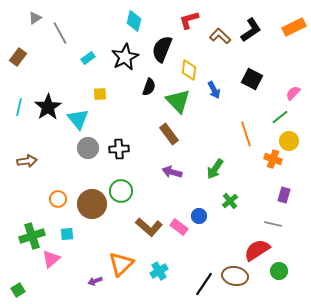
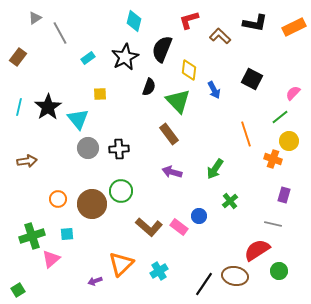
black L-shape at (251, 30): moved 4 px right, 7 px up; rotated 45 degrees clockwise
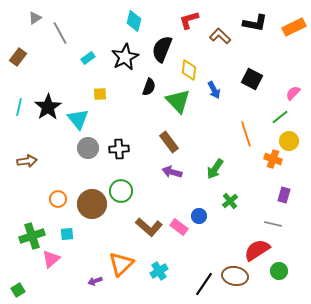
brown rectangle at (169, 134): moved 8 px down
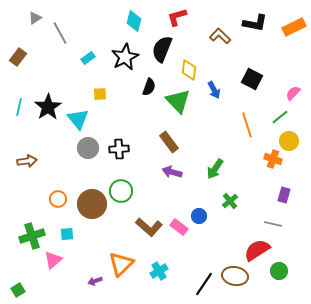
red L-shape at (189, 20): moved 12 px left, 3 px up
orange line at (246, 134): moved 1 px right, 9 px up
pink triangle at (51, 259): moved 2 px right, 1 px down
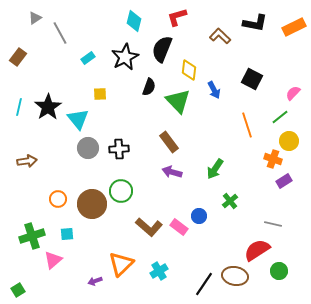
purple rectangle at (284, 195): moved 14 px up; rotated 42 degrees clockwise
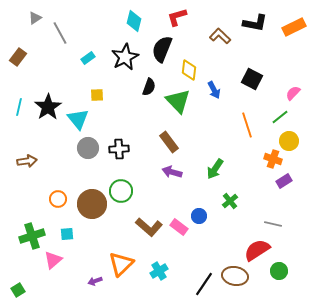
yellow square at (100, 94): moved 3 px left, 1 px down
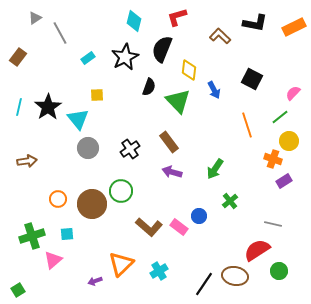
black cross at (119, 149): moved 11 px right; rotated 30 degrees counterclockwise
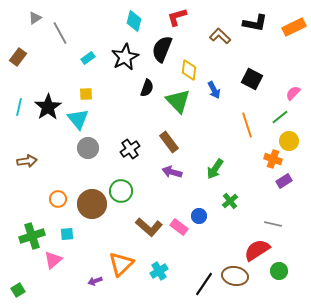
black semicircle at (149, 87): moved 2 px left, 1 px down
yellow square at (97, 95): moved 11 px left, 1 px up
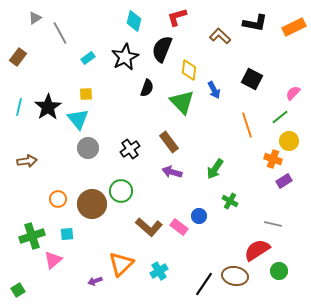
green triangle at (178, 101): moved 4 px right, 1 px down
green cross at (230, 201): rotated 21 degrees counterclockwise
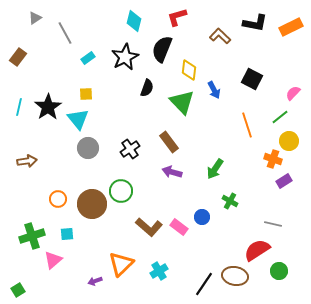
orange rectangle at (294, 27): moved 3 px left
gray line at (60, 33): moved 5 px right
blue circle at (199, 216): moved 3 px right, 1 px down
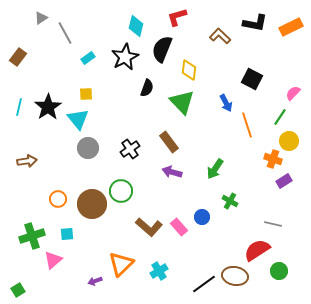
gray triangle at (35, 18): moved 6 px right
cyan diamond at (134, 21): moved 2 px right, 5 px down
blue arrow at (214, 90): moved 12 px right, 13 px down
green line at (280, 117): rotated 18 degrees counterclockwise
pink rectangle at (179, 227): rotated 12 degrees clockwise
black line at (204, 284): rotated 20 degrees clockwise
